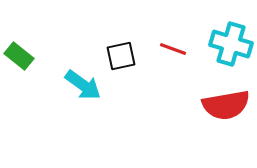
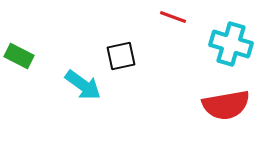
red line: moved 32 px up
green rectangle: rotated 12 degrees counterclockwise
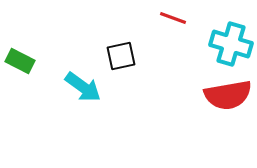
red line: moved 1 px down
green rectangle: moved 1 px right, 5 px down
cyan arrow: moved 2 px down
red semicircle: moved 2 px right, 10 px up
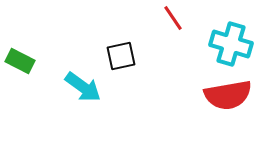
red line: rotated 36 degrees clockwise
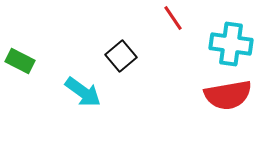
cyan cross: rotated 9 degrees counterclockwise
black square: rotated 28 degrees counterclockwise
cyan arrow: moved 5 px down
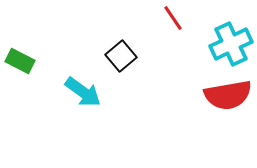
cyan cross: rotated 33 degrees counterclockwise
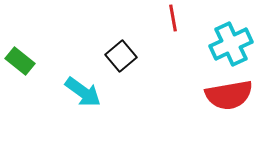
red line: rotated 24 degrees clockwise
green rectangle: rotated 12 degrees clockwise
red semicircle: moved 1 px right
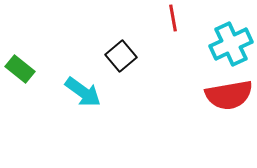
green rectangle: moved 8 px down
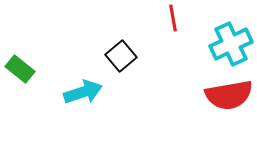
cyan arrow: rotated 54 degrees counterclockwise
